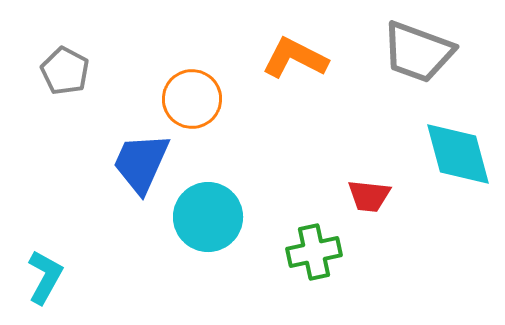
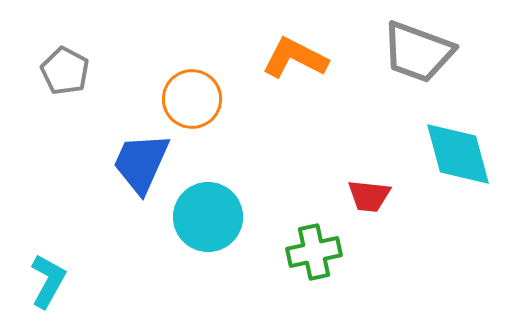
cyan L-shape: moved 3 px right, 4 px down
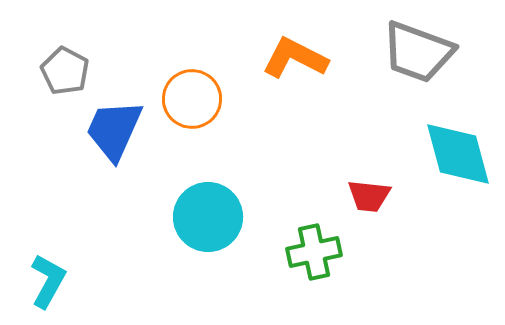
blue trapezoid: moved 27 px left, 33 px up
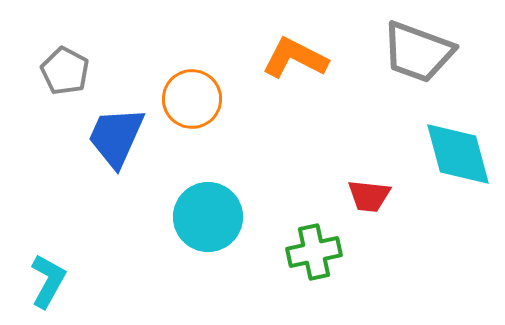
blue trapezoid: moved 2 px right, 7 px down
